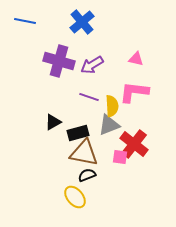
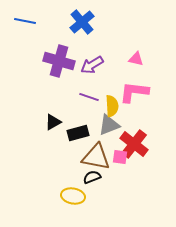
brown triangle: moved 12 px right, 4 px down
black semicircle: moved 5 px right, 2 px down
yellow ellipse: moved 2 px left, 1 px up; rotated 40 degrees counterclockwise
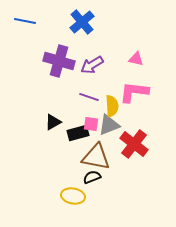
pink square: moved 29 px left, 33 px up
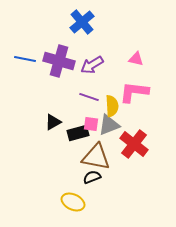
blue line: moved 38 px down
yellow ellipse: moved 6 px down; rotated 15 degrees clockwise
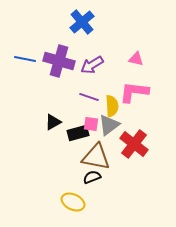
gray triangle: rotated 15 degrees counterclockwise
